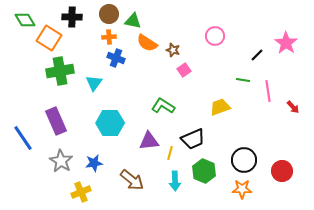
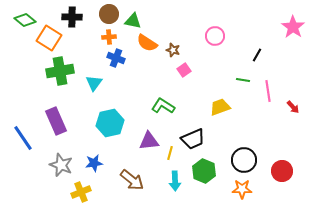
green diamond: rotated 20 degrees counterclockwise
pink star: moved 7 px right, 16 px up
black line: rotated 16 degrees counterclockwise
cyan hexagon: rotated 12 degrees counterclockwise
gray star: moved 4 px down; rotated 10 degrees counterclockwise
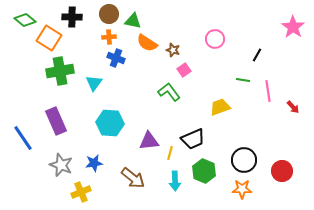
pink circle: moved 3 px down
green L-shape: moved 6 px right, 14 px up; rotated 20 degrees clockwise
cyan hexagon: rotated 16 degrees clockwise
brown arrow: moved 1 px right, 2 px up
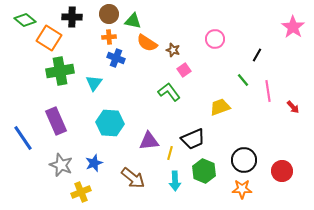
green line: rotated 40 degrees clockwise
blue star: rotated 12 degrees counterclockwise
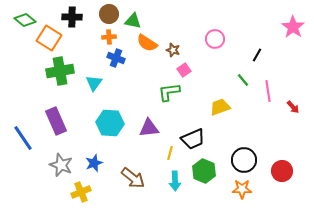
green L-shape: rotated 60 degrees counterclockwise
purple triangle: moved 13 px up
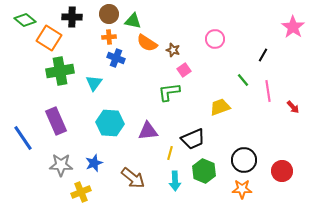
black line: moved 6 px right
purple triangle: moved 1 px left, 3 px down
gray star: rotated 20 degrees counterclockwise
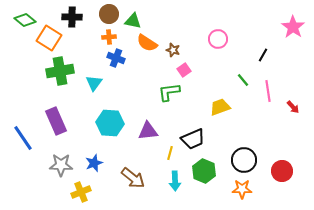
pink circle: moved 3 px right
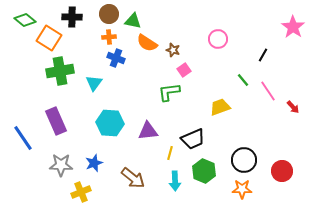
pink line: rotated 25 degrees counterclockwise
